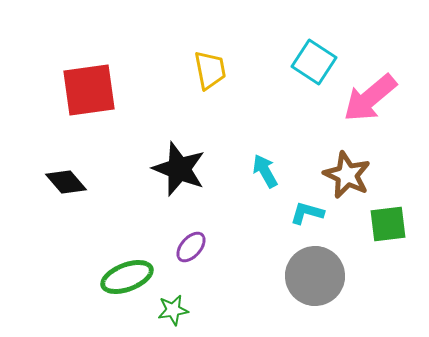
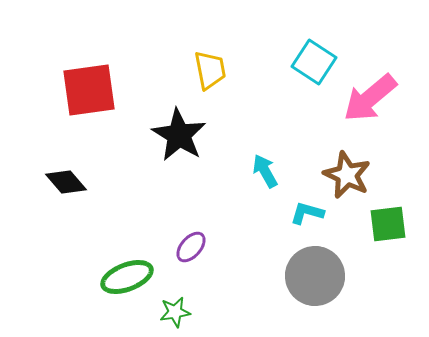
black star: moved 34 px up; rotated 10 degrees clockwise
green star: moved 2 px right, 2 px down
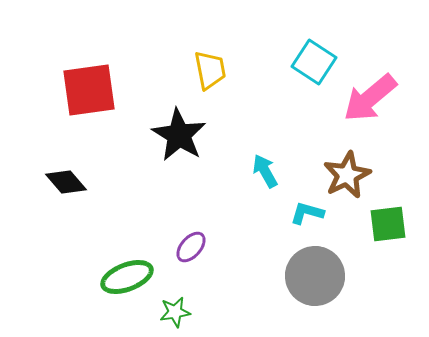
brown star: rotated 21 degrees clockwise
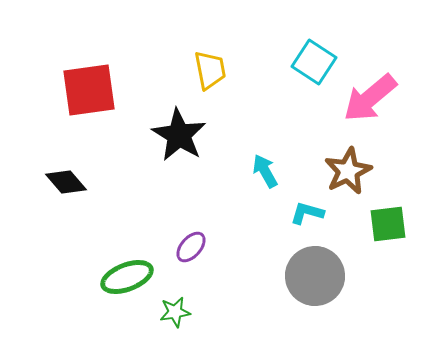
brown star: moved 1 px right, 4 px up
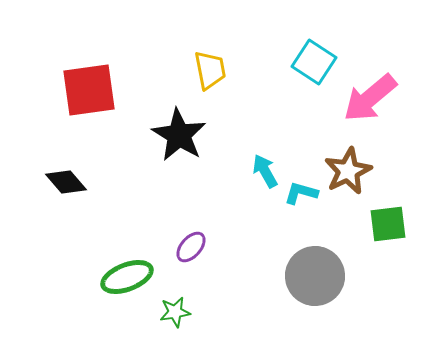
cyan L-shape: moved 6 px left, 20 px up
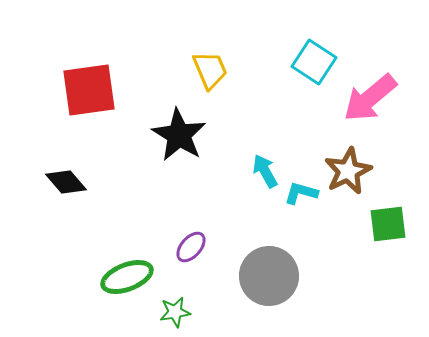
yellow trapezoid: rotated 12 degrees counterclockwise
gray circle: moved 46 px left
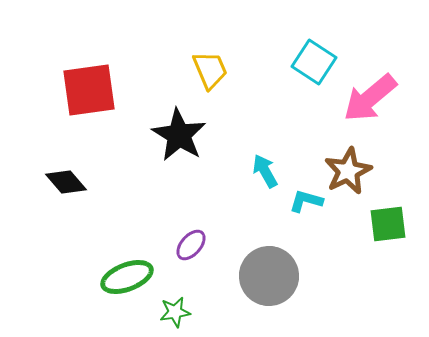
cyan L-shape: moved 5 px right, 8 px down
purple ellipse: moved 2 px up
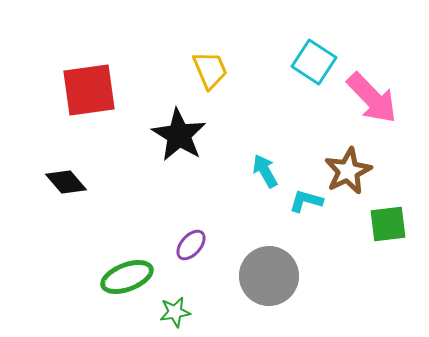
pink arrow: moved 2 px right; rotated 94 degrees counterclockwise
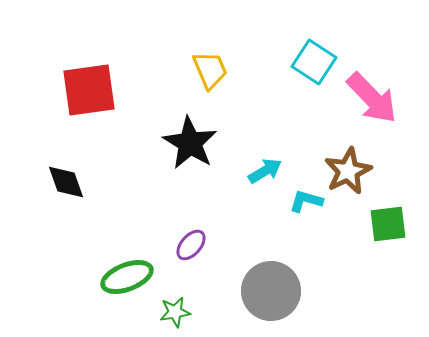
black star: moved 11 px right, 8 px down
cyan arrow: rotated 88 degrees clockwise
black diamond: rotated 21 degrees clockwise
gray circle: moved 2 px right, 15 px down
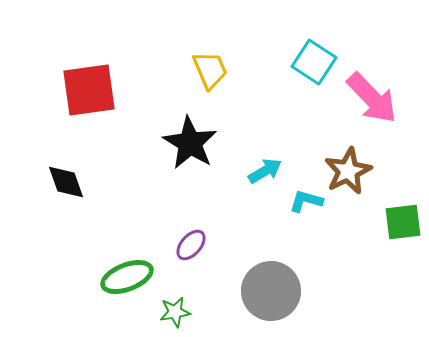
green square: moved 15 px right, 2 px up
